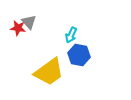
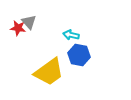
cyan arrow: rotated 77 degrees clockwise
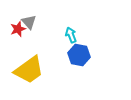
red star: moved 1 px down; rotated 28 degrees counterclockwise
cyan arrow: rotated 56 degrees clockwise
yellow trapezoid: moved 20 px left, 2 px up
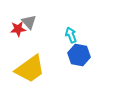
red star: rotated 14 degrees clockwise
yellow trapezoid: moved 1 px right, 1 px up
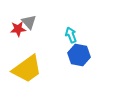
yellow trapezoid: moved 3 px left
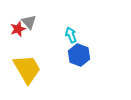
red star: rotated 14 degrees counterclockwise
blue hexagon: rotated 10 degrees clockwise
yellow trapezoid: rotated 84 degrees counterclockwise
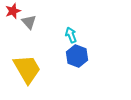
red star: moved 5 px left, 18 px up
blue hexagon: moved 2 px left, 1 px down
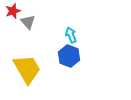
gray triangle: moved 1 px left
blue hexagon: moved 8 px left
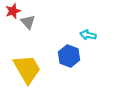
cyan arrow: moved 17 px right; rotated 56 degrees counterclockwise
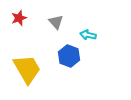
red star: moved 6 px right, 7 px down
gray triangle: moved 28 px right
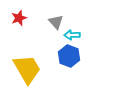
cyan arrow: moved 16 px left; rotated 14 degrees counterclockwise
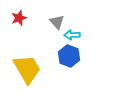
gray triangle: moved 1 px right
